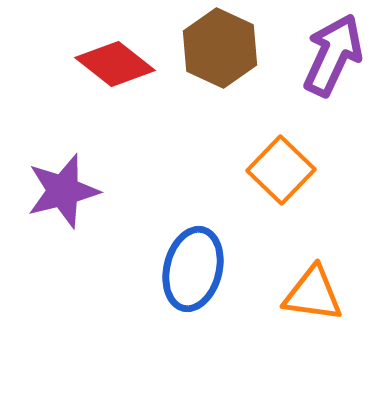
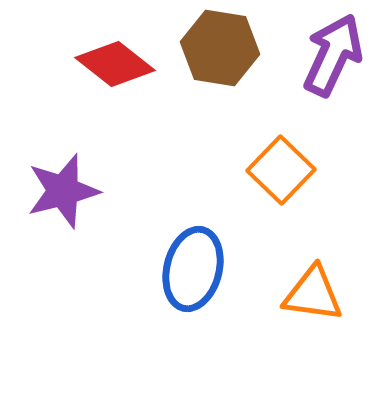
brown hexagon: rotated 16 degrees counterclockwise
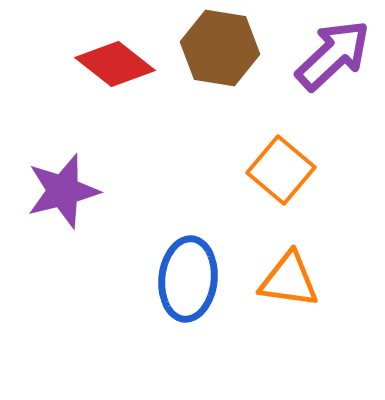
purple arrow: rotated 22 degrees clockwise
orange square: rotated 4 degrees counterclockwise
blue ellipse: moved 5 px left, 10 px down; rotated 8 degrees counterclockwise
orange triangle: moved 24 px left, 14 px up
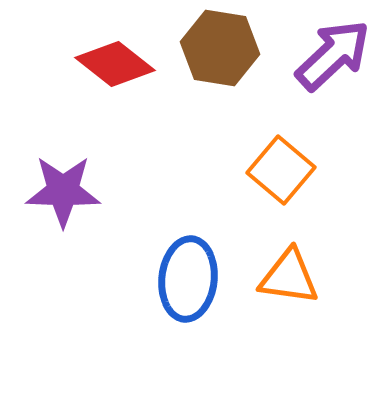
purple star: rotated 16 degrees clockwise
orange triangle: moved 3 px up
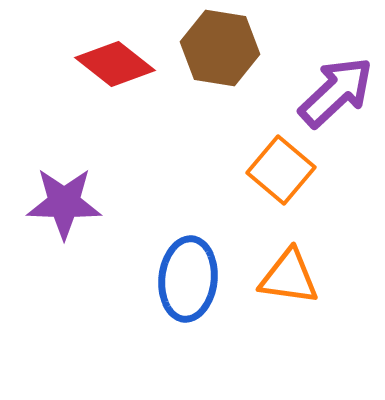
purple arrow: moved 3 px right, 37 px down
purple star: moved 1 px right, 12 px down
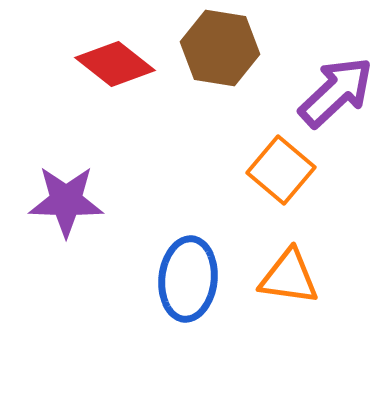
purple star: moved 2 px right, 2 px up
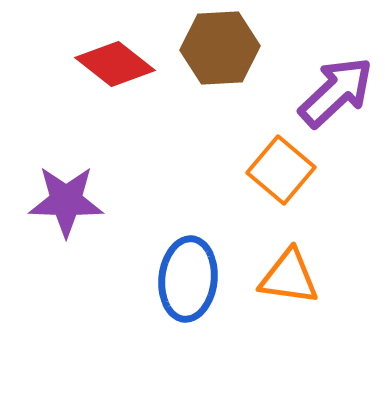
brown hexagon: rotated 12 degrees counterclockwise
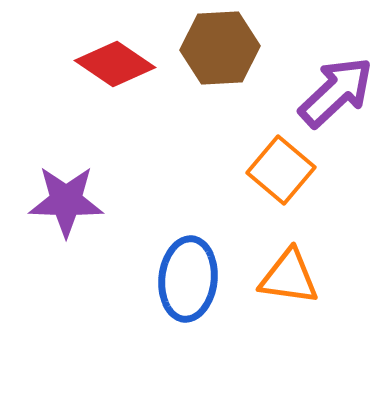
red diamond: rotated 4 degrees counterclockwise
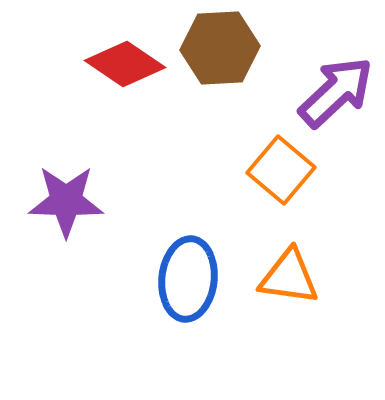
red diamond: moved 10 px right
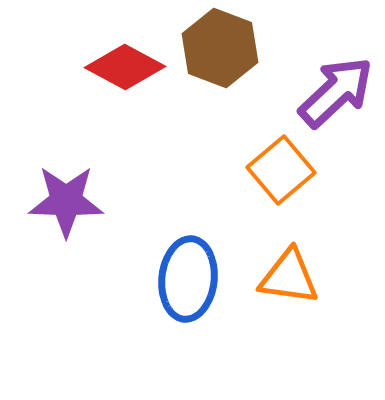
brown hexagon: rotated 24 degrees clockwise
red diamond: moved 3 px down; rotated 6 degrees counterclockwise
orange square: rotated 10 degrees clockwise
